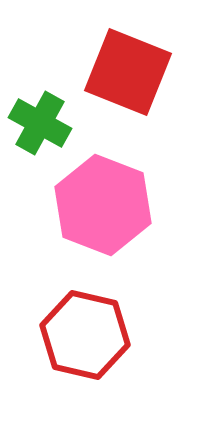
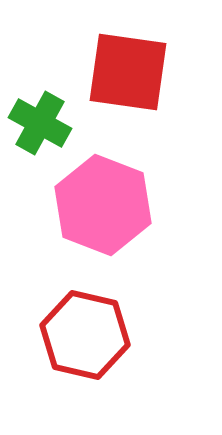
red square: rotated 14 degrees counterclockwise
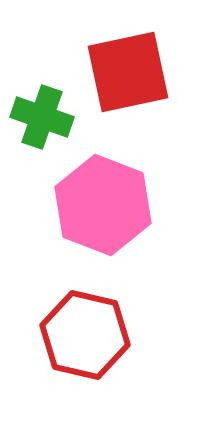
red square: rotated 20 degrees counterclockwise
green cross: moved 2 px right, 6 px up; rotated 10 degrees counterclockwise
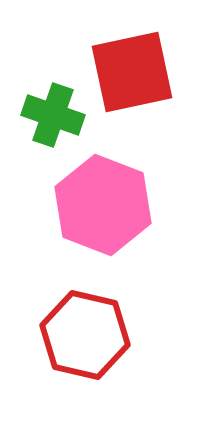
red square: moved 4 px right
green cross: moved 11 px right, 2 px up
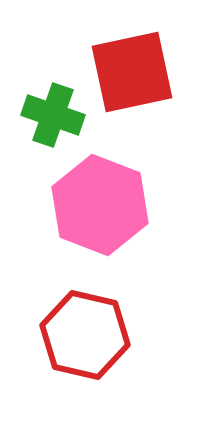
pink hexagon: moved 3 px left
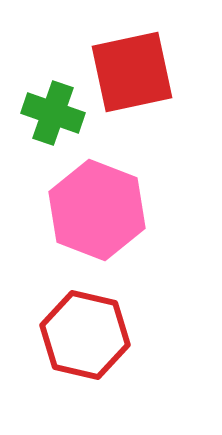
green cross: moved 2 px up
pink hexagon: moved 3 px left, 5 px down
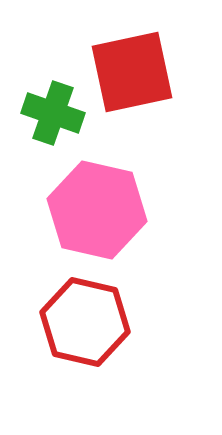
pink hexagon: rotated 8 degrees counterclockwise
red hexagon: moved 13 px up
